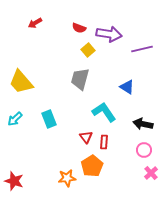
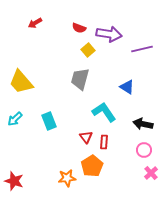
cyan rectangle: moved 2 px down
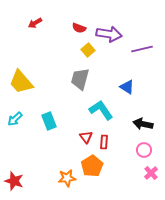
cyan L-shape: moved 3 px left, 2 px up
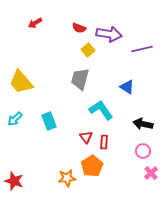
pink circle: moved 1 px left, 1 px down
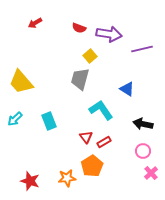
yellow square: moved 2 px right, 6 px down
blue triangle: moved 2 px down
red rectangle: rotated 56 degrees clockwise
red star: moved 16 px right
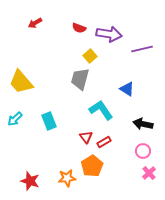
pink cross: moved 2 px left
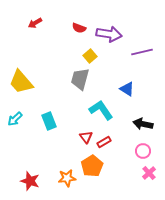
purple line: moved 3 px down
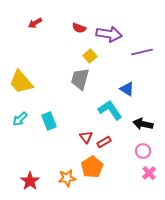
cyan L-shape: moved 9 px right
cyan arrow: moved 5 px right
orange pentagon: moved 1 px down
red star: rotated 18 degrees clockwise
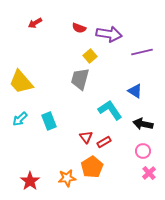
blue triangle: moved 8 px right, 2 px down
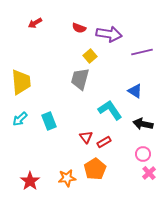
yellow trapezoid: rotated 144 degrees counterclockwise
pink circle: moved 3 px down
orange pentagon: moved 3 px right, 2 px down
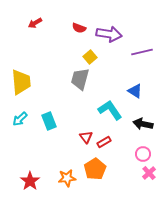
yellow square: moved 1 px down
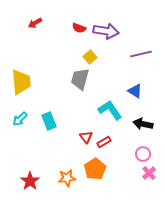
purple arrow: moved 3 px left, 3 px up
purple line: moved 1 px left, 2 px down
